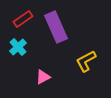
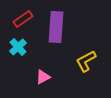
purple rectangle: rotated 28 degrees clockwise
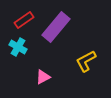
red rectangle: moved 1 px right, 1 px down
purple rectangle: rotated 36 degrees clockwise
cyan cross: rotated 18 degrees counterclockwise
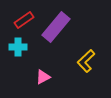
cyan cross: rotated 30 degrees counterclockwise
yellow L-shape: rotated 15 degrees counterclockwise
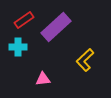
purple rectangle: rotated 8 degrees clockwise
yellow L-shape: moved 1 px left, 1 px up
pink triangle: moved 2 px down; rotated 21 degrees clockwise
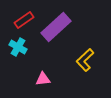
cyan cross: rotated 30 degrees clockwise
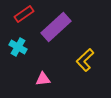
red rectangle: moved 6 px up
